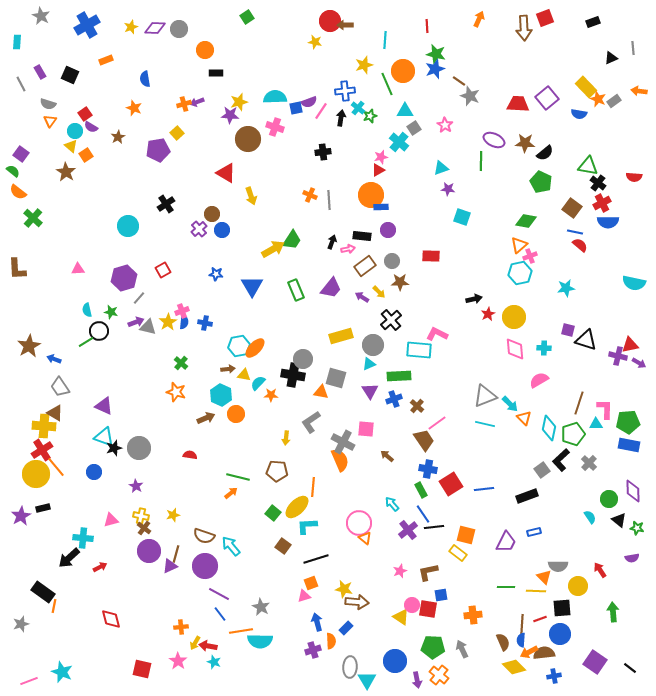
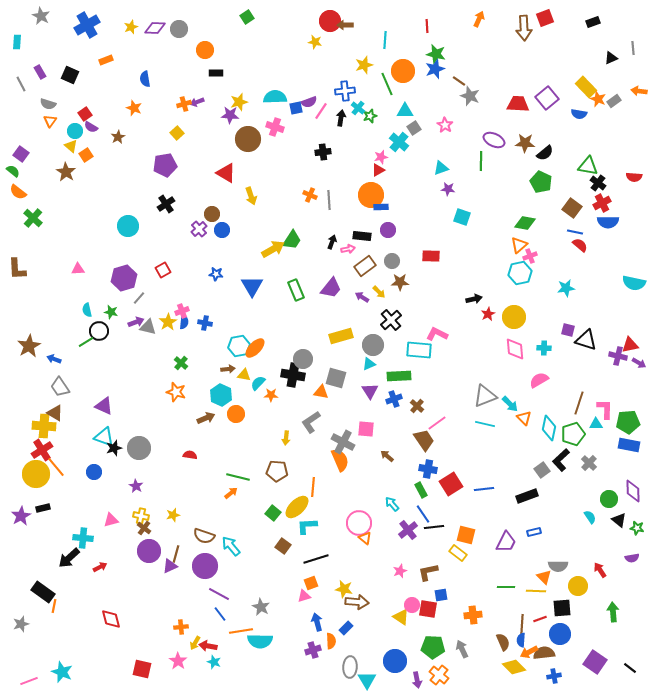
purple pentagon at (158, 150): moved 7 px right, 15 px down
green diamond at (526, 221): moved 1 px left, 2 px down
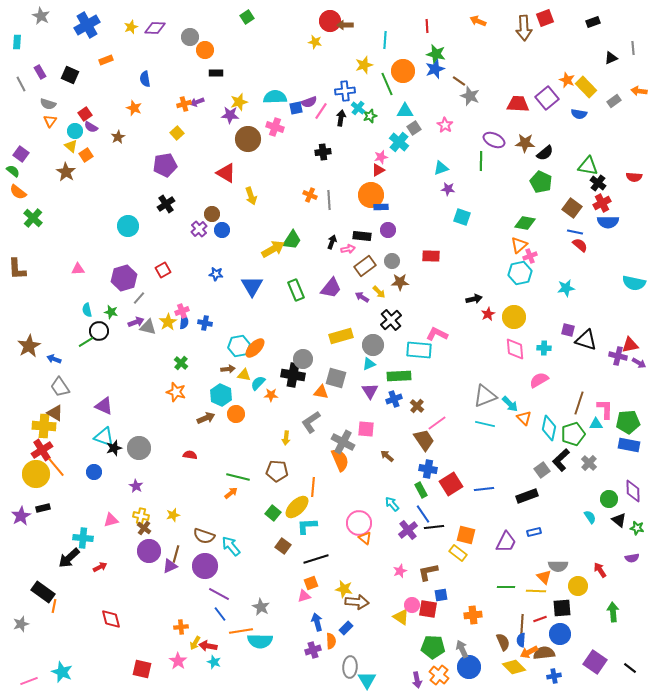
orange arrow at (479, 19): moved 1 px left, 2 px down; rotated 91 degrees counterclockwise
gray circle at (179, 29): moved 11 px right, 8 px down
orange star at (598, 99): moved 31 px left, 19 px up
blue circle at (395, 661): moved 74 px right, 6 px down
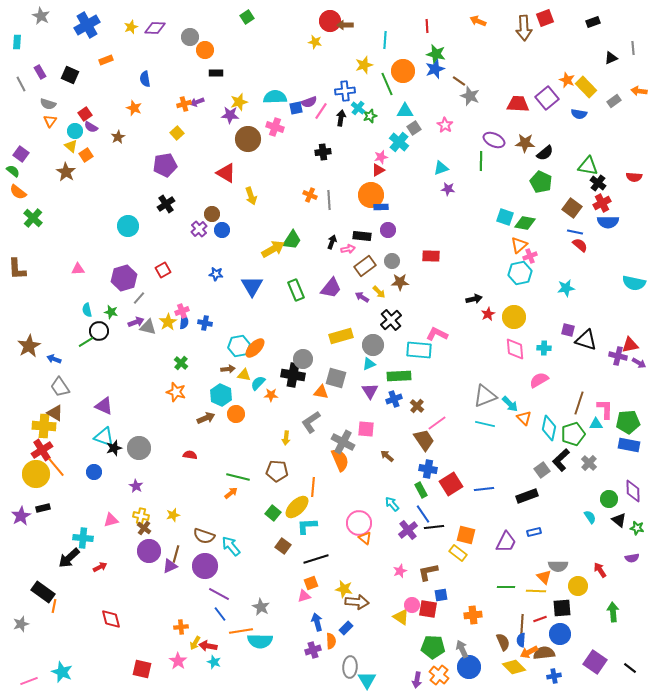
cyan square at (462, 217): moved 43 px right
purple arrow at (417, 680): rotated 21 degrees clockwise
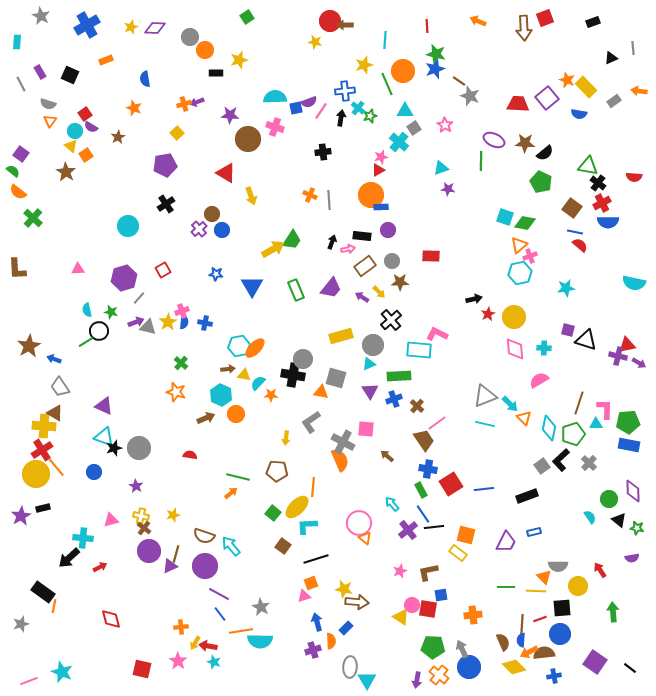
yellow star at (239, 102): moved 42 px up
red triangle at (630, 345): moved 3 px left
gray square at (542, 470): moved 4 px up
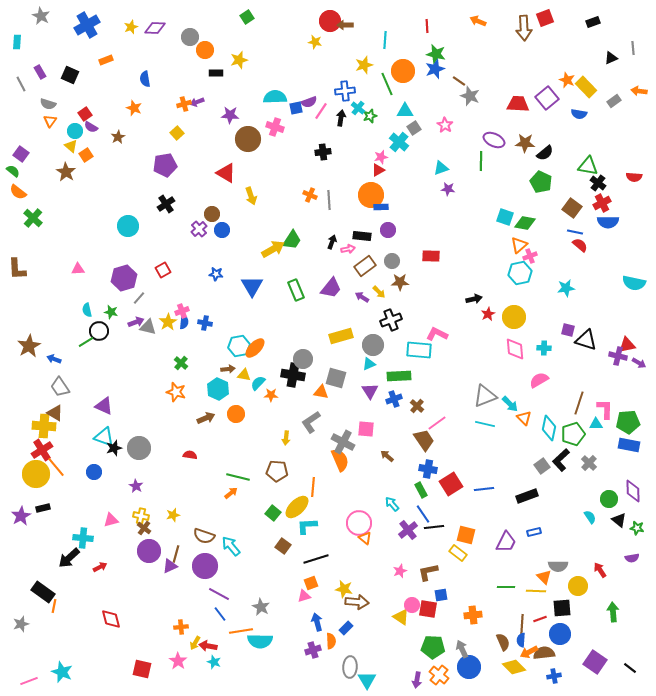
black cross at (391, 320): rotated 20 degrees clockwise
cyan hexagon at (221, 395): moved 3 px left, 6 px up
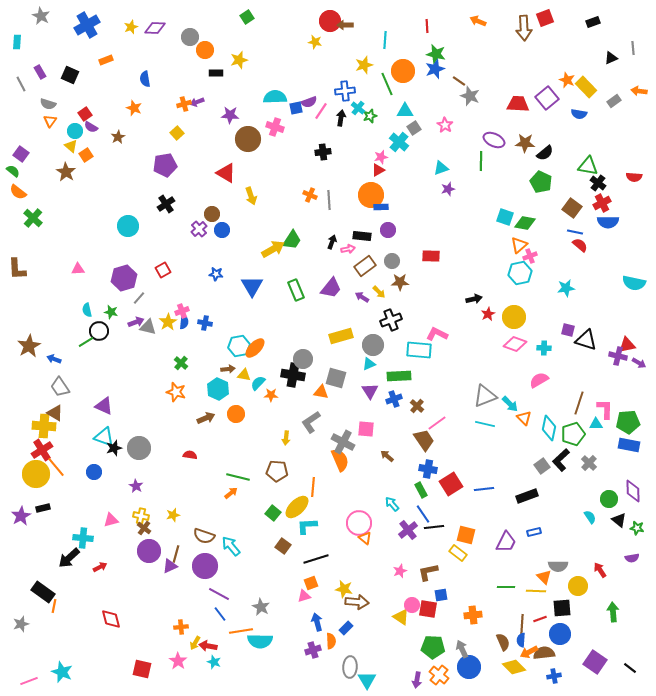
purple star at (448, 189): rotated 24 degrees counterclockwise
pink diamond at (515, 349): moved 5 px up; rotated 65 degrees counterclockwise
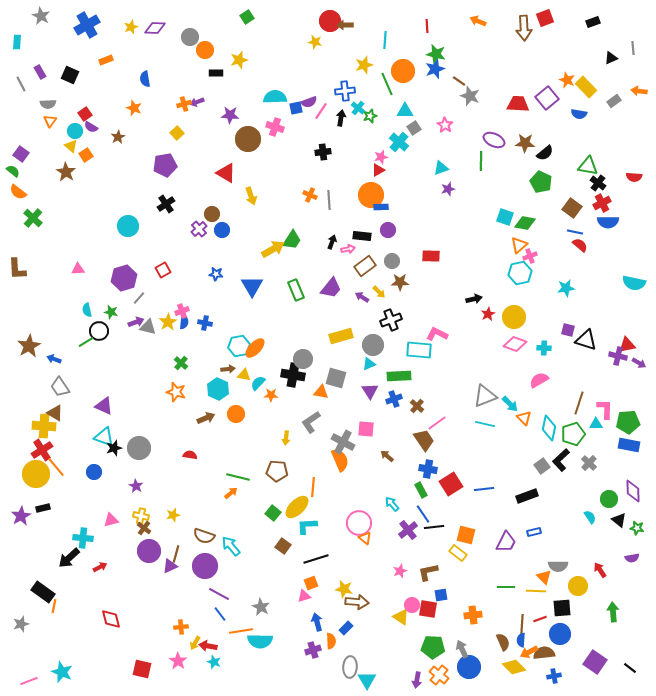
gray semicircle at (48, 104): rotated 21 degrees counterclockwise
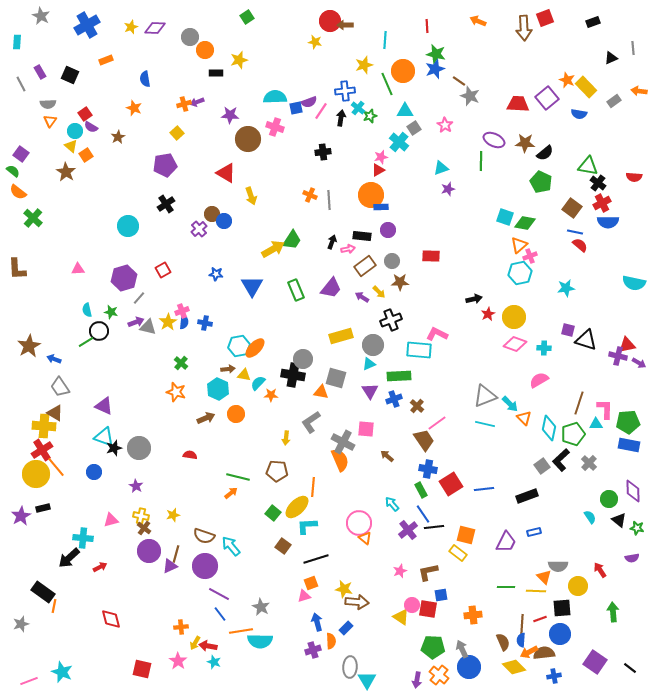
blue circle at (222, 230): moved 2 px right, 9 px up
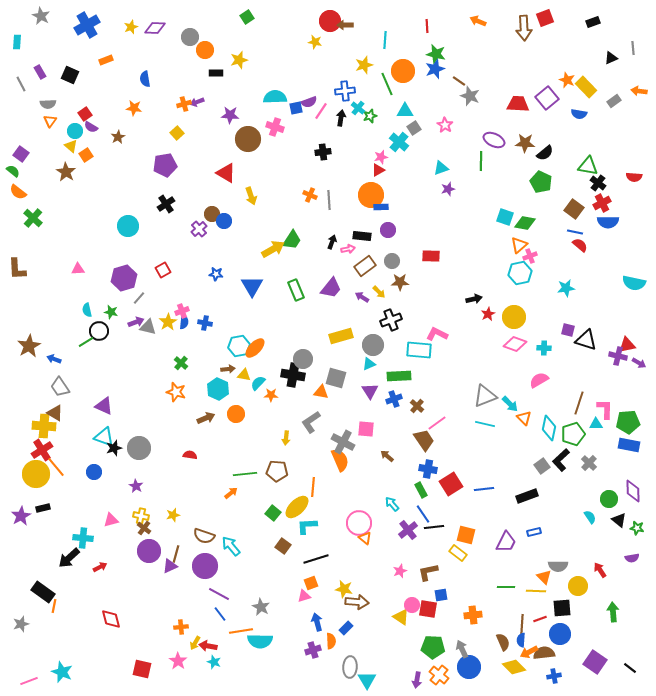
orange star at (134, 108): rotated 14 degrees counterclockwise
brown square at (572, 208): moved 2 px right, 1 px down
green line at (238, 477): moved 7 px right, 3 px up; rotated 20 degrees counterclockwise
